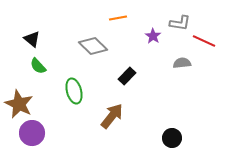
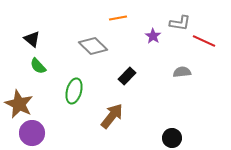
gray semicircle: moved 9 px down
green ellipse: rotated 30 degrees clockwise
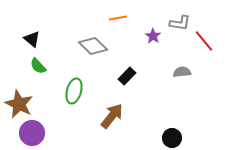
red line: rotated 25 degrees clockwise
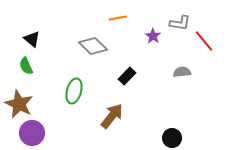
green semicircle: moved 12 px left; rotated 18 degrees clockwise
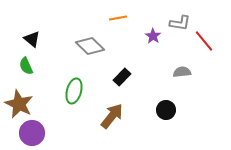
gray diamond: moved 3 px left
black rectangle: moved 5 px left, 1 px down
black circle: moved 6 px left, 28 px up
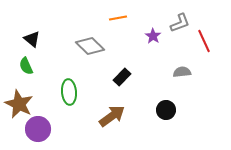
gray L-shape: rotated 30 degrees counterclockwise
red line: rotated 15 degrees clockwise
green ellipse: moved 5 px left, 1 px down; rotated 20 degrees counterclockwise
brown arrow: rotated 16 degrees clockwise
purple circle: moved 6 px right, 4 px up
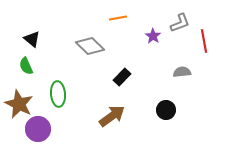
red line: rotated 15 degrees clockwise
green ellipse: moved 11 px left, 2 px down
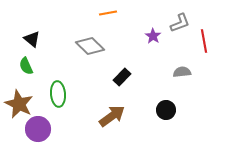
orange line: moved 10 px left, 5 px up
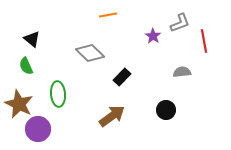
orange line: moved 2 px down
gray diamond: moved 7 px down
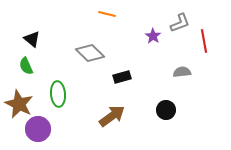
orange line: moved 1 px left, 1 px up; rotated 24 degrees clockwise
black rectangle: rotated 30 degrees clockwise
